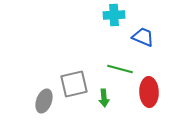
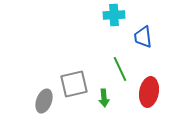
blue trapezoid: rotated 120 degrees counterclockwise
green line: rotated 50 degrees clockwise
red ellipse: rotated 12 degrees clockwise
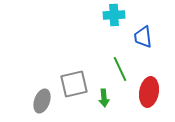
gray ellipse: moved 2 px left
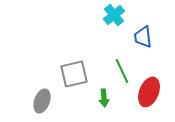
cyan cross: rotated 35 degrees counterclockwise
green line: moved 2 px right, 2 px down
gray square: moved 10 px up
red ellipse: rotated 12 degrees clockwise
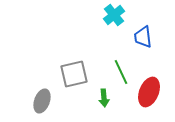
green line: moved 1 px left, 1 px down
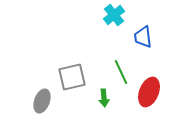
gray square: moved 2 px left, 3 px down
